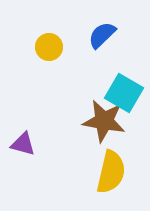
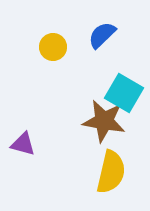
yellow circle: moved 4 px right
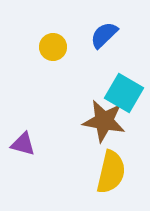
blue semicircle: moved 2 px right
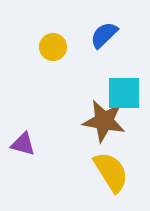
cyan square: rotated 30 degrees counterclockwise
yellow semicircle: rotated 45 degrees counterclockwise
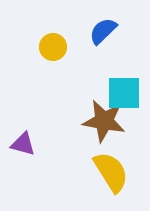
blue semicircle: moved 1 px left, 4 px up
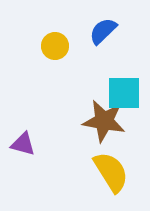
yellow circle: moved 2 px right, 1 px up
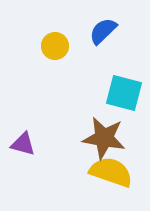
cyan square: rotated 15 degrees clockwise
brown star: moved 17 px down
yellow semicircle: rotated 39 degrees counterclockwise
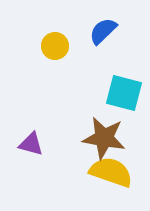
purple triangle: moved 8 px right
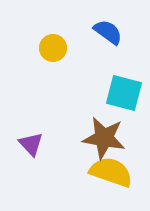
blue semicircle: moved 5 px right, 1 px down; rotated 80 degrees clockwise
yellow circle: moved 2 px left, 2 px down
purple triangle: rotated 32 degrees clockwise
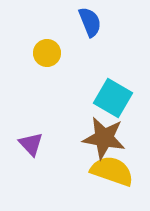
blue semicircle: moved 18 px left, 10 px up; rotated 32 degrees clockwise
yellow circle: moved 6 px left, 5 px down
cyan square: moved 11 px left, 5 px down; rotated 15 degrees clockwise
yellow semicircle: moved 1 px right, 1 px up
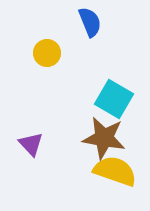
cyan square: moved 1 px right, 1 px down
yellow semicircle: moved 3 px right
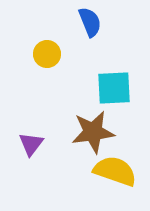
yellow circle: moved 1 px down
cyan square: moved 11 px up; rotated 33 degrees counterclockwise
brown star: moved 11 px left, 6 px up; rotated 18 degrees counterclockwise
purple triangle: rotated 20 degrees clockwise
